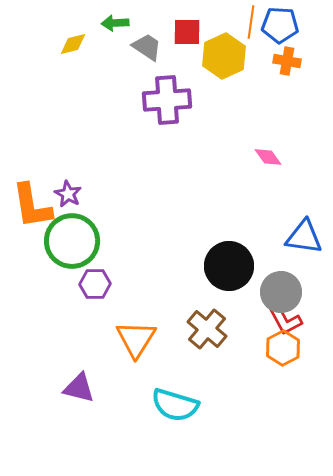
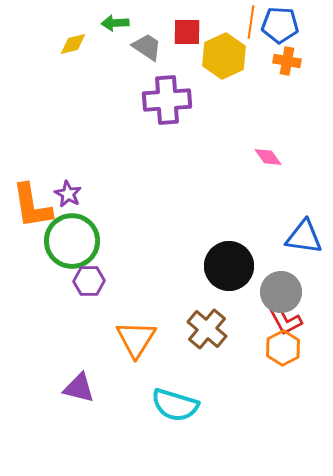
purple hexagon: moved 6 px left, 3 px up
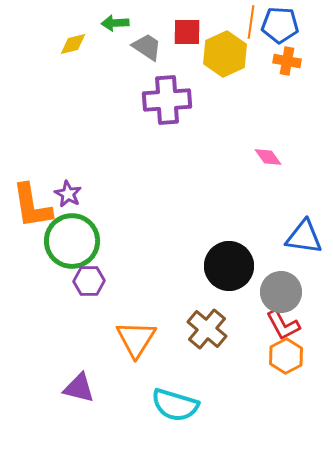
yellow hexagon: moved 1 px right, 2 px up
red L-shape: moved 2 px left, 5 px down
orange hexagon: moved 3 px right, 8 px down
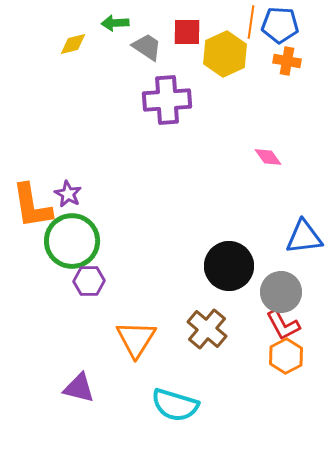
blue triangle: rotated 15 degrees counterclockwise
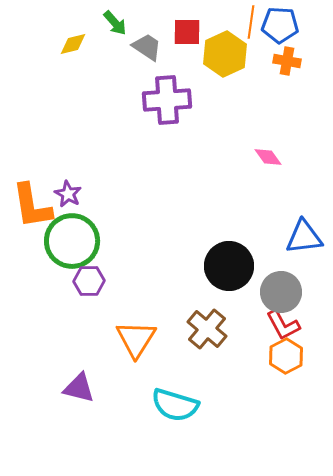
green arrow: rotated 128 degrees counterclockwise
